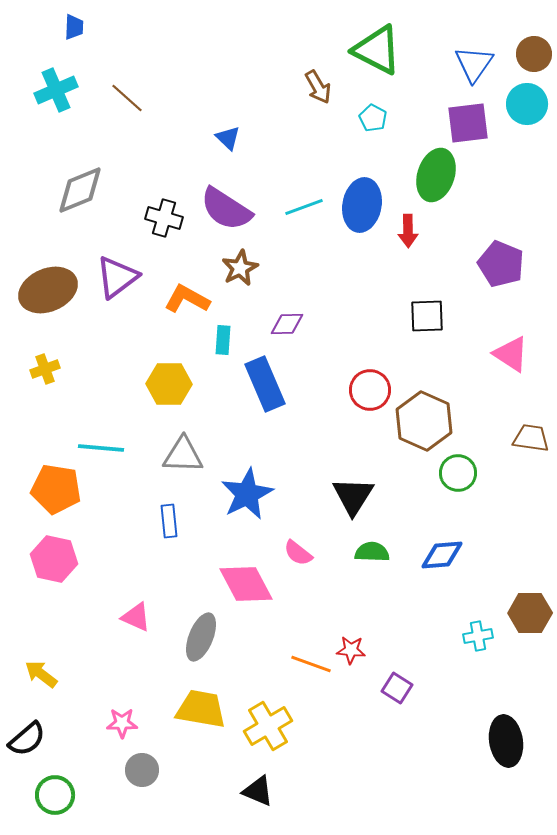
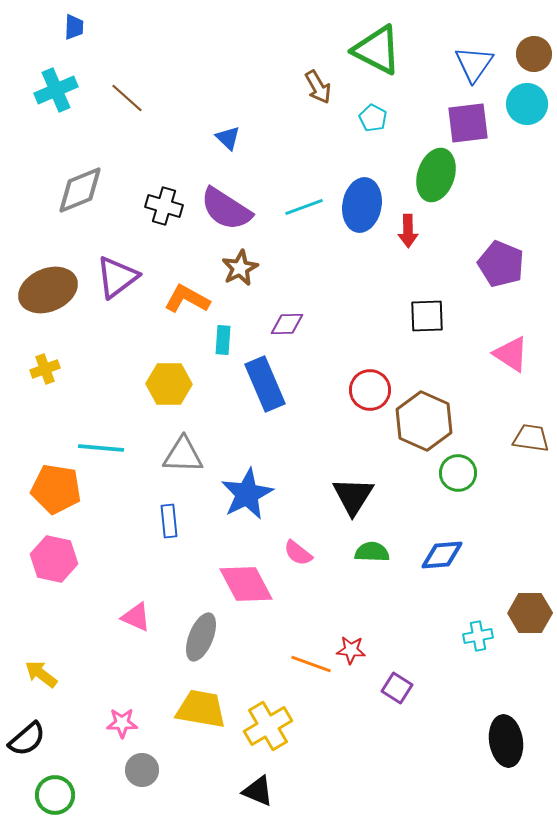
black cross at (164, 218): moved 12 px up
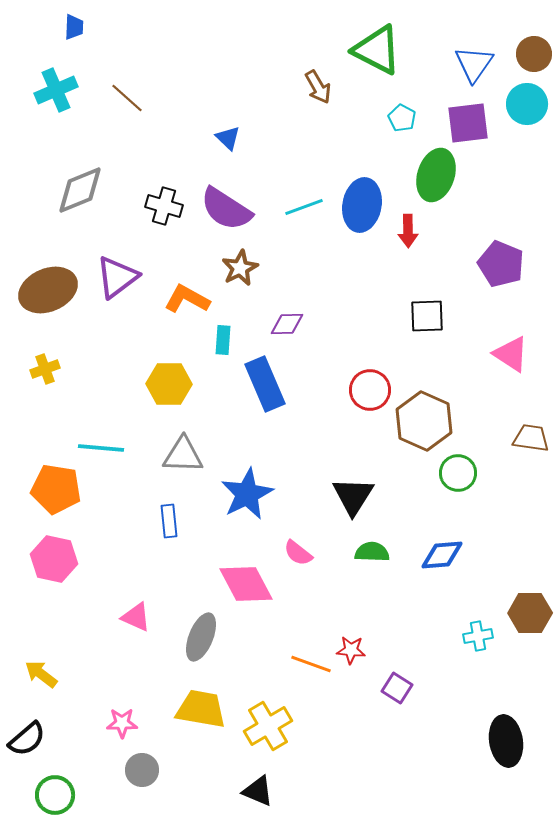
cyan pentagon at (373, 118): moved 29 px right
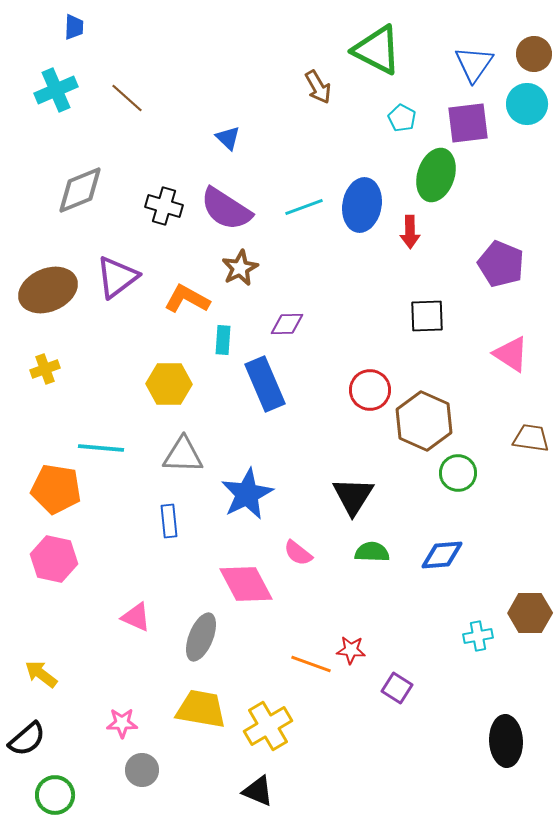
red arrow at (408, 231): moved 2 px right, 1 px down
black ellipse at (506, 741): rotated 6 degrees clockwise
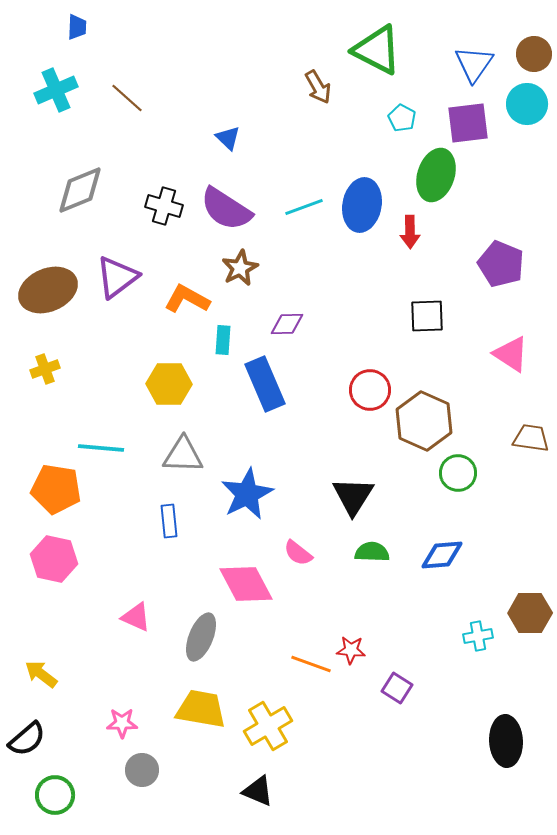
blue trapezoid at (74, 27): moved 3 px right
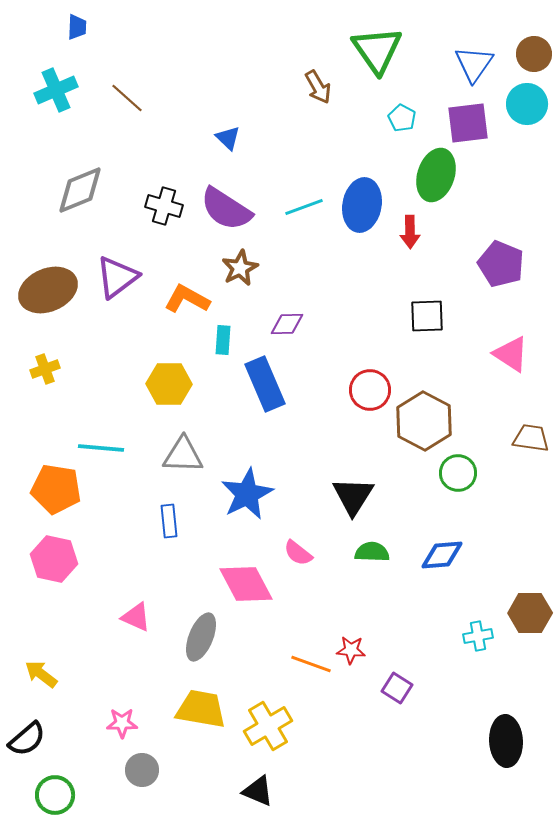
green triangle at (377, 50): rotated 28 degrees clockwise
brown hexagon at (424, 421): rotated 4 degrees clockwise
